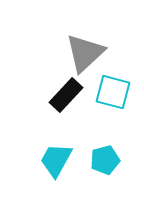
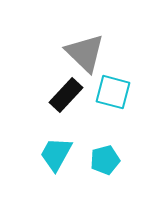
gray triangle: rotated 33 degrees counterclockwise
cyan trapezoid: moved 6 px up
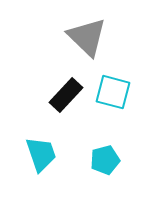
gray triangle: moved 2 px right, 16 px up
cyan trapezoid: moved 15 px left; rotated 132 degrees clockwise
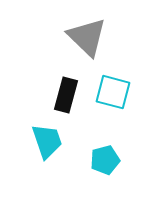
black rectangle: rotated 28 degrees counterclockwise
cyan trapezoid: moved 6 px right, 13 px up
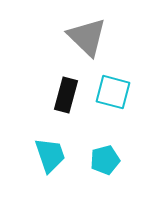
cyan trapezoid: moved 3 px right, 14 px down
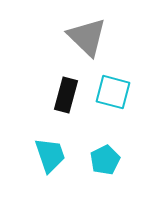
cyan pentagon: rotated 12 degrees counterclockwise
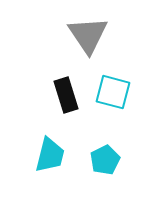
gray triangle: moved 1 px right, 2 px up; rotated 12 degrees clockwise
black rectangle: rotated 32 degrees counterclockwise
cyan trapezoid: rotated 33 degrees clockwise
